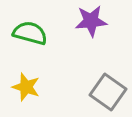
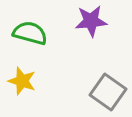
yellow star: moved 4 px left, 6 px up
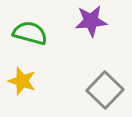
gray square: moved 3 px left, 2 px up; rotated 9 degrees clockwise
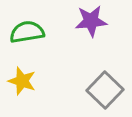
green semicircle: moved 3 px left, 1 px up; rotated 24 degrees counterclockwise
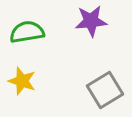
gray square: rotated 15 degrees clockwise
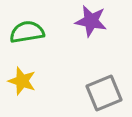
purple star: rotated 16 degrees clockwise
gray square: moved 1 px left, 3 px down; rotated 9 degrees clockwise
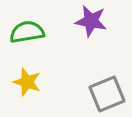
yellow star: moved 5 px right, 1 px down
gray square: moved 3 px right, 1 px down
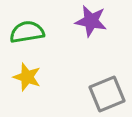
yellow star: moved 5 px up
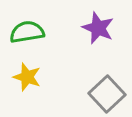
purple star: moved 7 px right, 7 px down; rotated 12 degrees clockwise
gray square: rotated 21 degrees counterclockwise
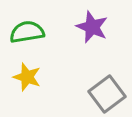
purple star: moved 6 px left, 1 px up
gray square: rotated 6 degrees clockwise
